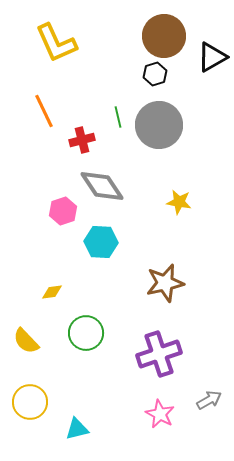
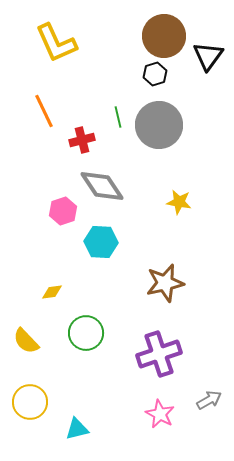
black triangle: moved 4 px left, 1 px up; rotated 24 degrees counterclockwise
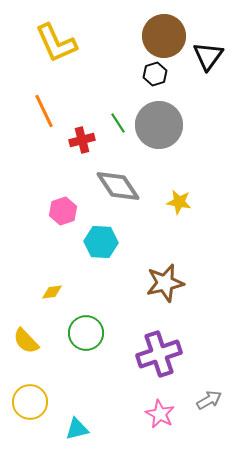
green line: moved 6 px down; rotated 20 degrees counterclockwise
gray diamond: moved 16 px right
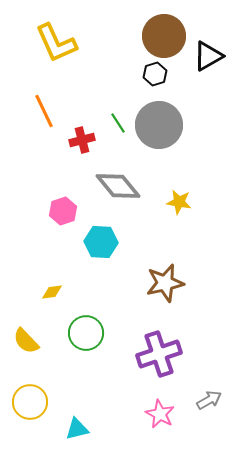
black triangle: rotated 24 degrees clockwise
gray diamond: rotated 6 degrees counterclockwise
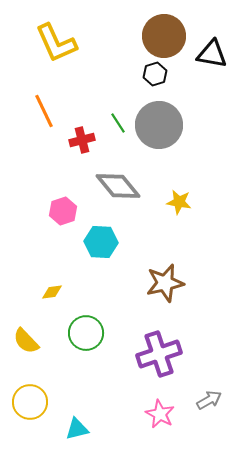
black triangle: moved 4 px right, 2 px up; rotated 40 degrees clockwise
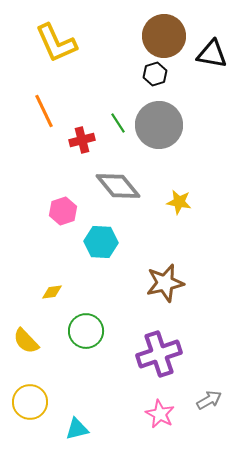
green circle: moved 2 px up
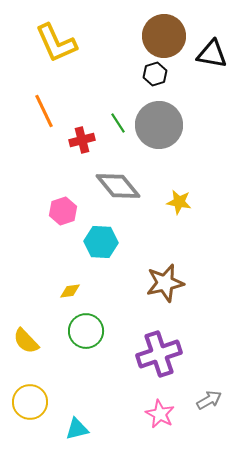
yellow diamond: moved 18 px right, 1 px up
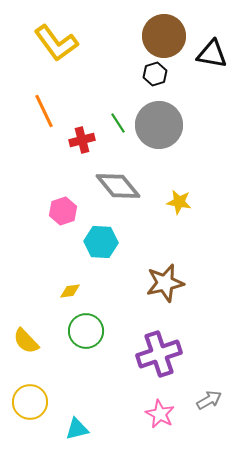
yellow L-shape: rotated 12 degrees counterclockwise
